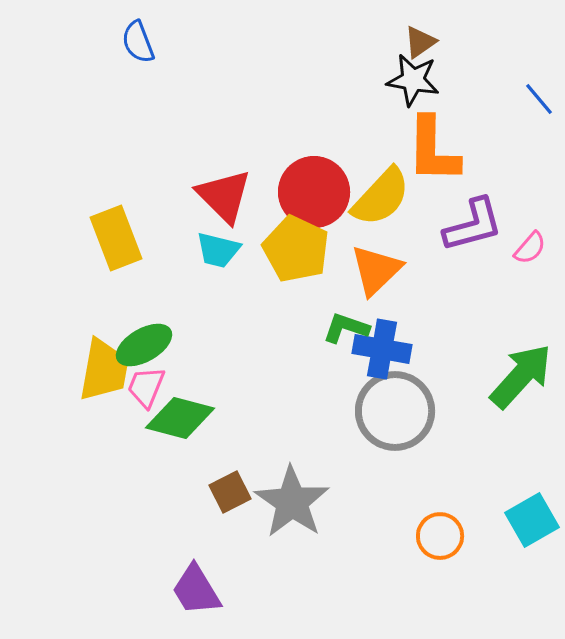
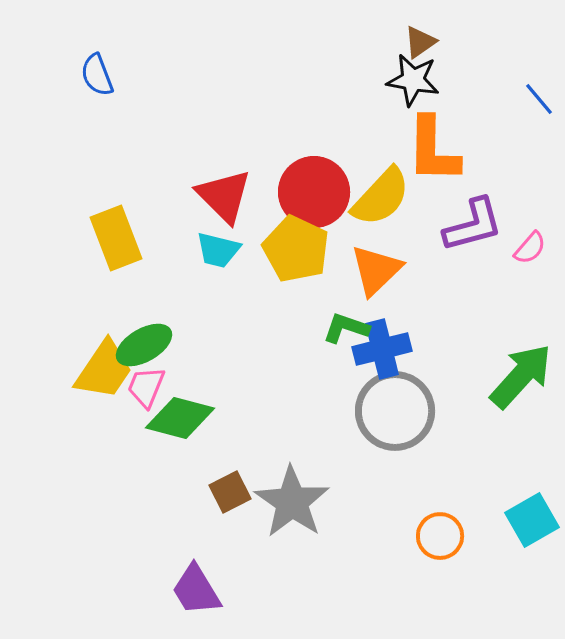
blue semicircle: moved 41 px left, 33 px down
blue cross: rotated 24 degrees counterclockwise
yellow trapezoid: rotated 24 degrees clockwise
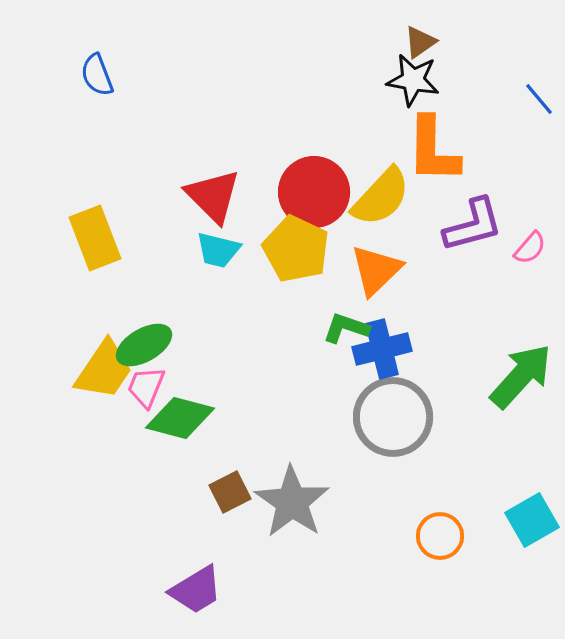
red triangle: moved 11 px left
yellow rectangle: moved 21 px left
gray circle: moved 2 px left, 6 px down
purple trapezoid: rotated 90 degrees counterclockwise
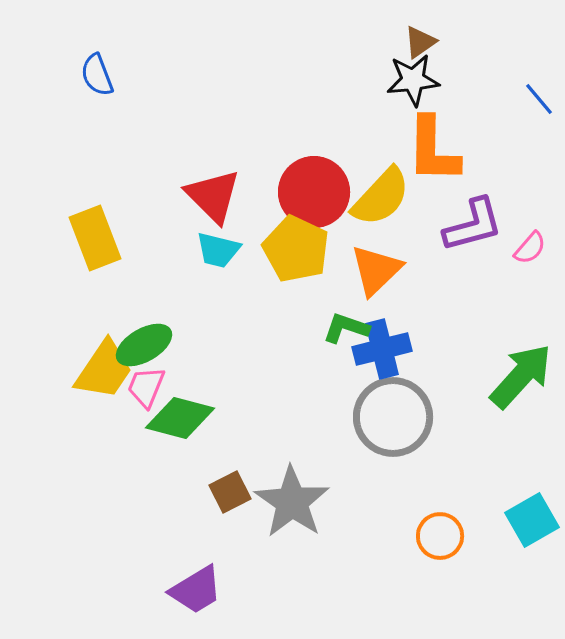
black star: rotated 16 degrees counterclockwise
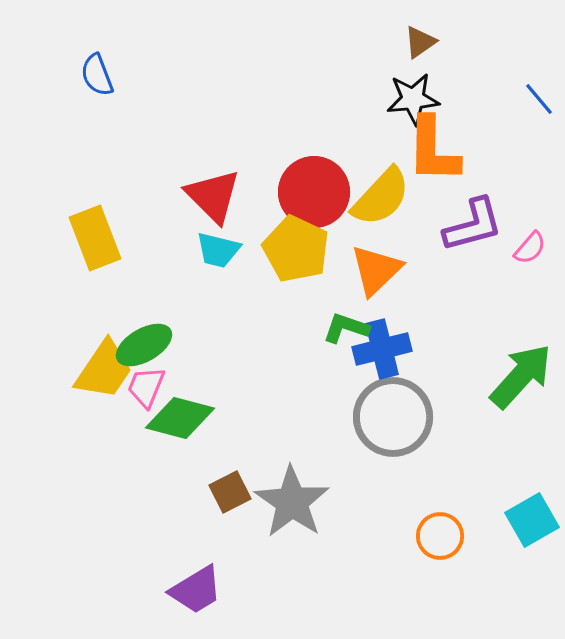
black star: moved 19 px down
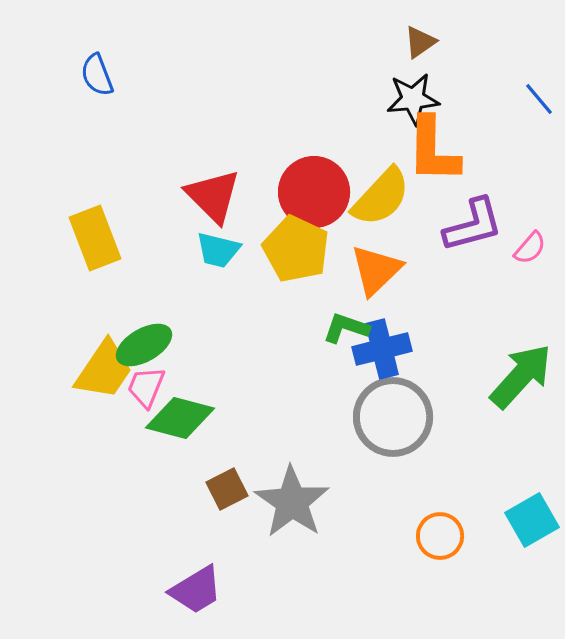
brown square: moved 3 px left, 3 px up
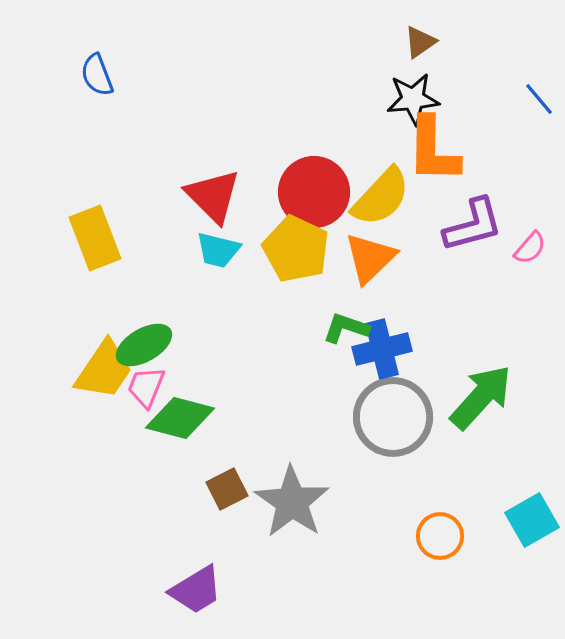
orange triangle: moved 6 px left, 12 px up
green arrow: moved 40 px left, 21 px down
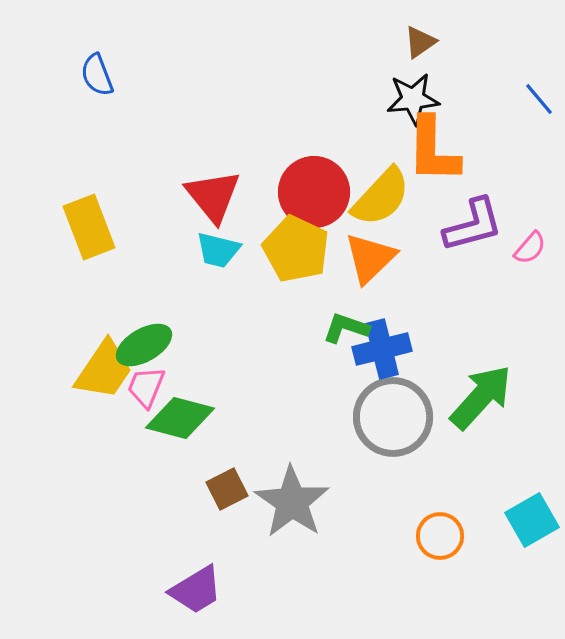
red triangle: rotated 6 degrees clockwise
yellow rectangle: moved 6 px left, 11 px up
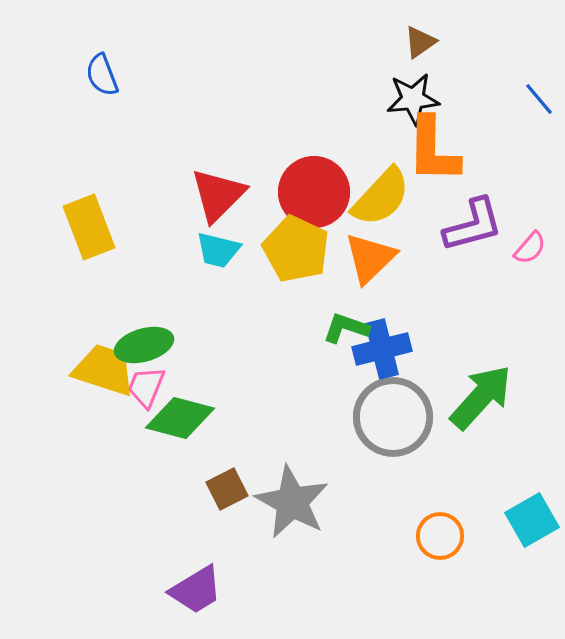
blue semicircle: moved 5 px right
red triangle: moved 5 px right, 1 px up; rotated 24 degrees clockwise
green ellipse: rotated 14 degrees clockwise
yellow trapezoid: rotated 106 degrees counterclockwise
gray star: rotated 6 degrees counterclockwise
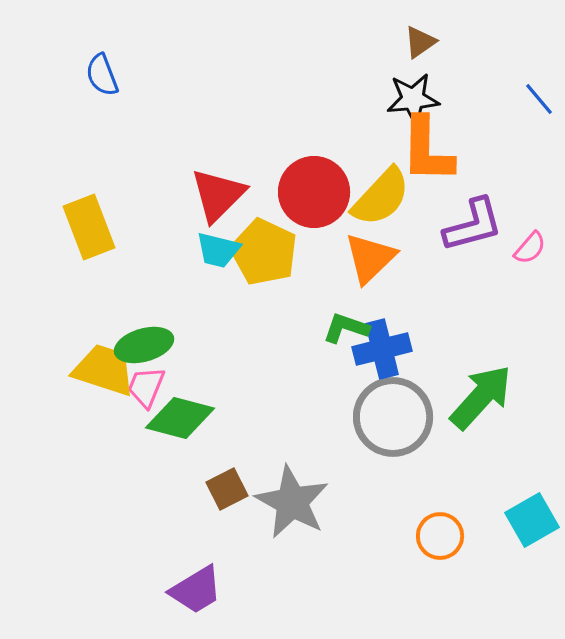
orange L-shape: moved 6 px left
yellow pentagon: moved 32 px left, 3 px down
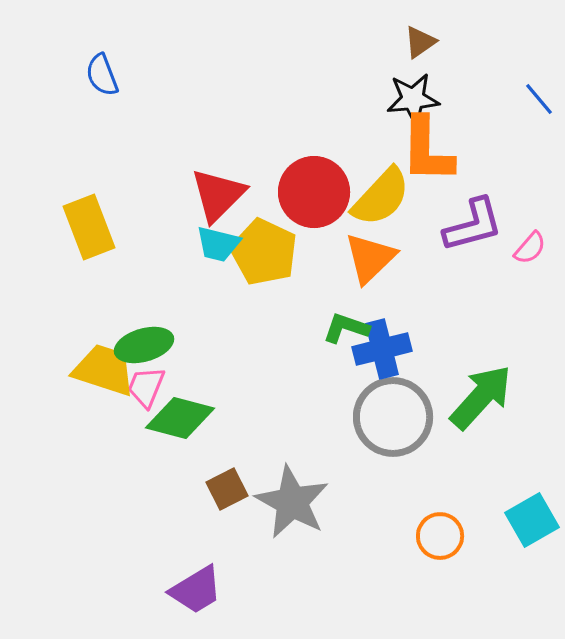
cyan trapezoid: moved 6 px up
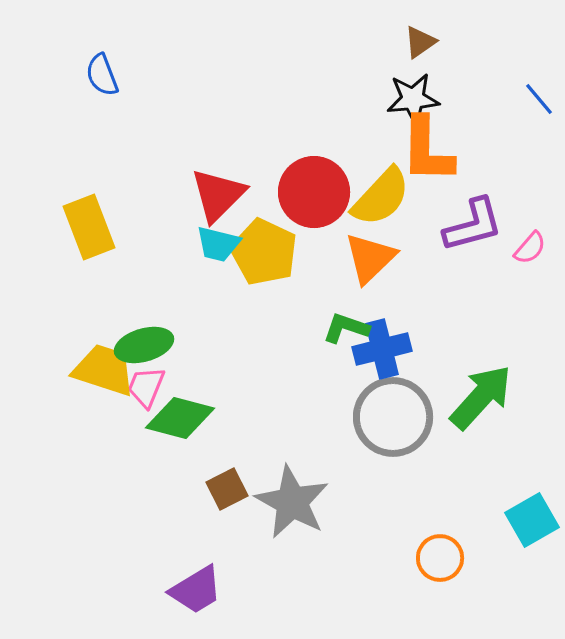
orange circle: moved 22 px down
